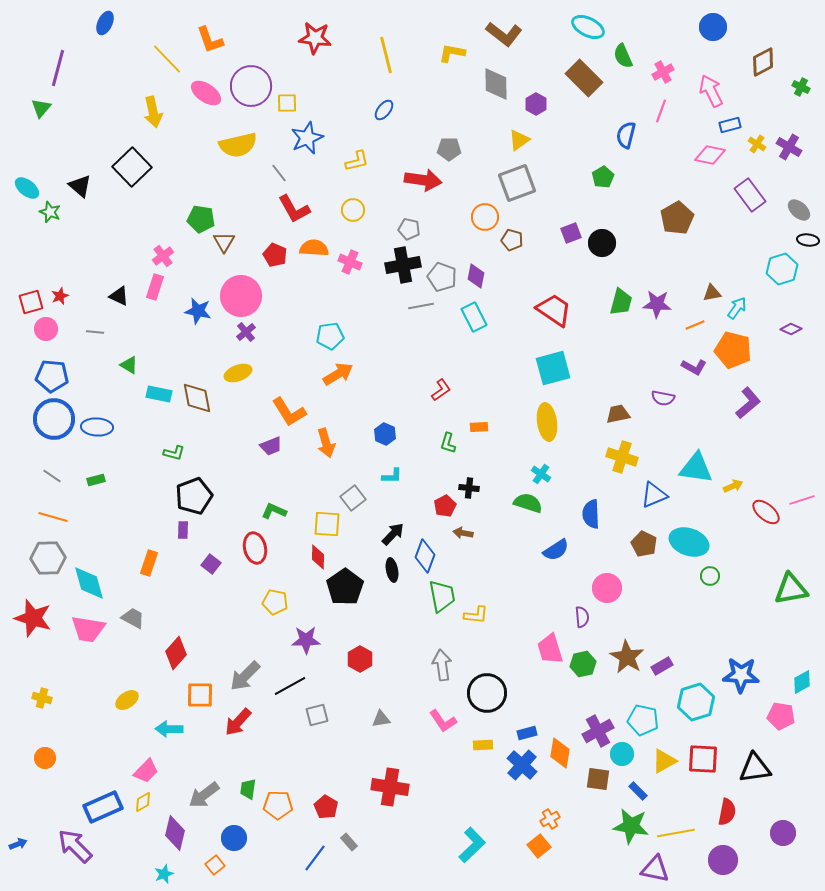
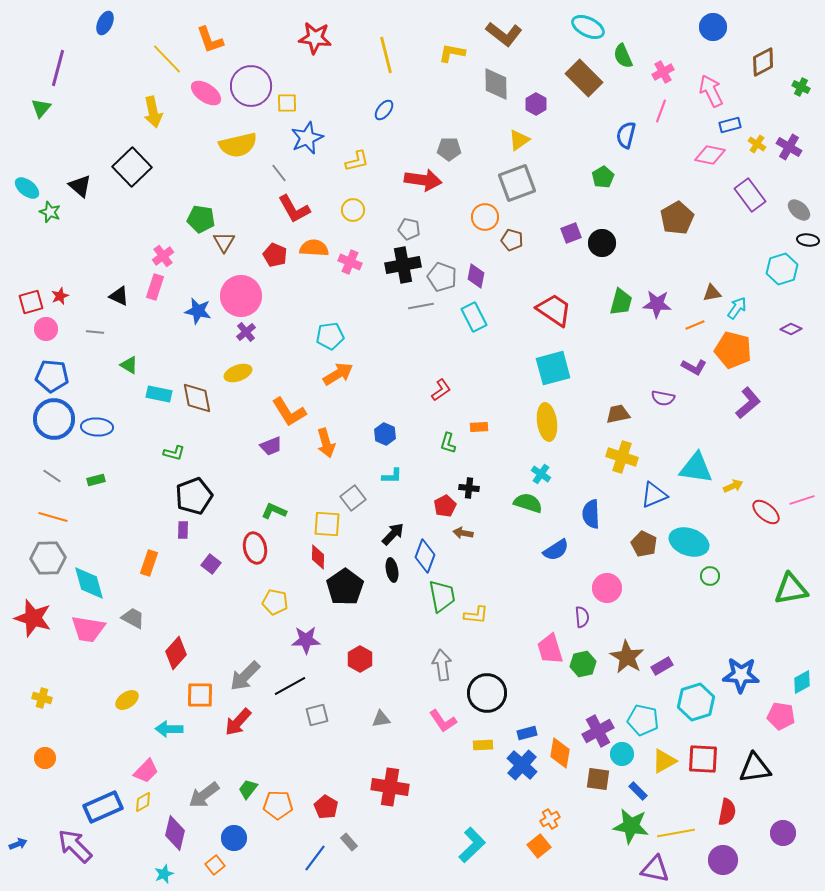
green trapezoid at (248, 789): rotated 30 degrees clockwise
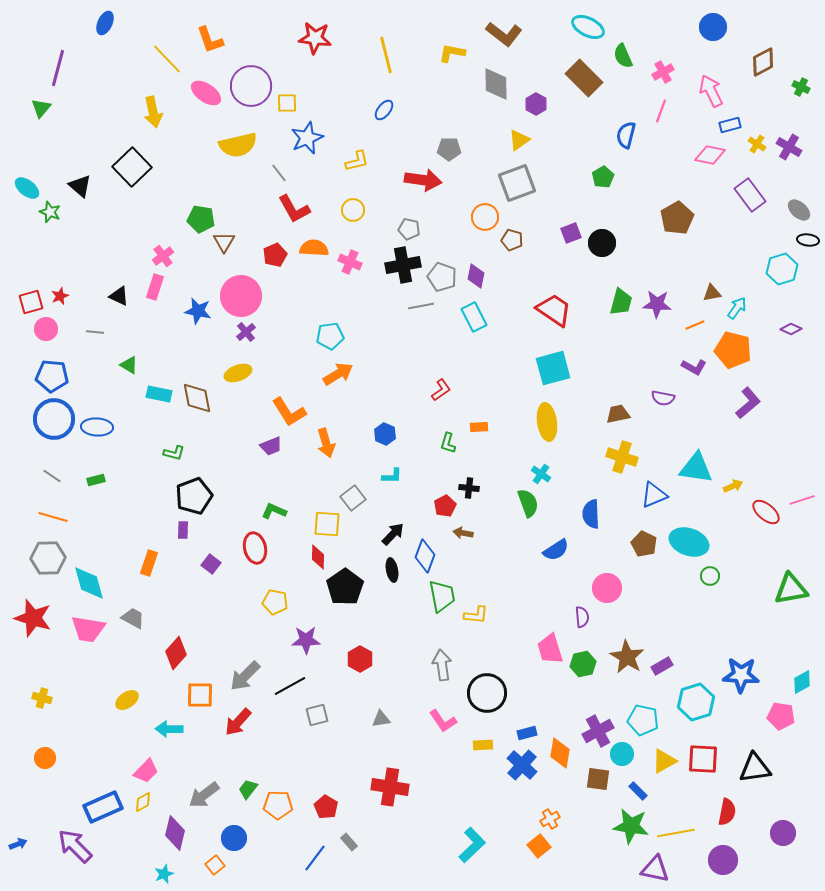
red pentagon at (275, 255): rotated 25 degrees clockwise
green semicircle at (528, 503): rotated 52 degrees clockwise
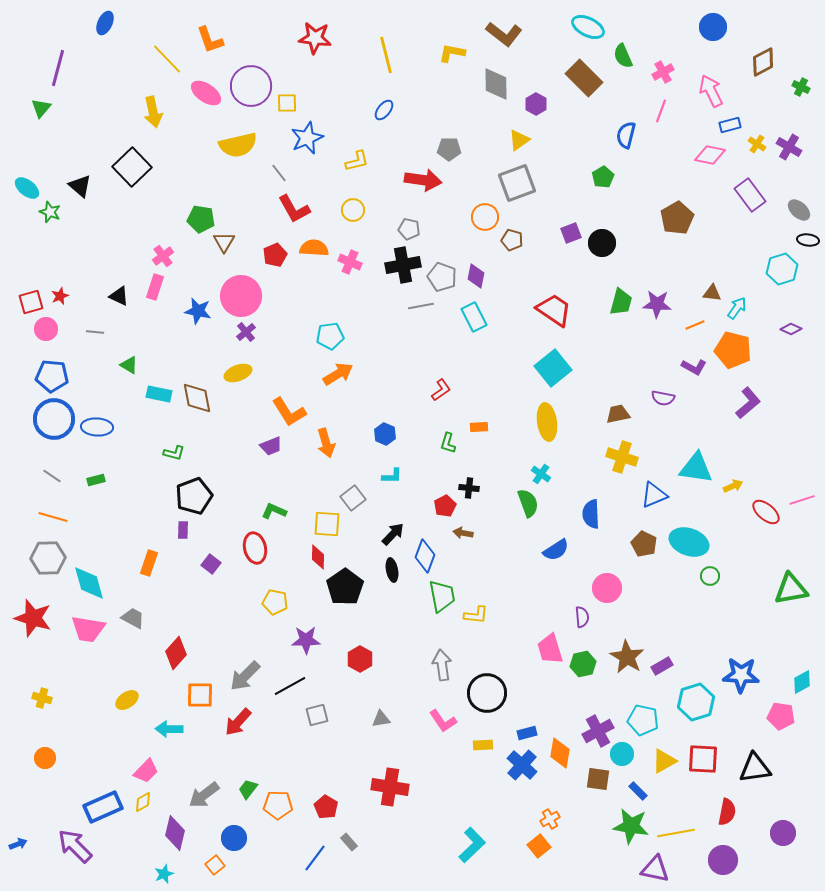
brown triangle at (712, 293): rotated 18 degrees clockwise
cyan square at (553, 368): rotated 24 degrees counterclockwise
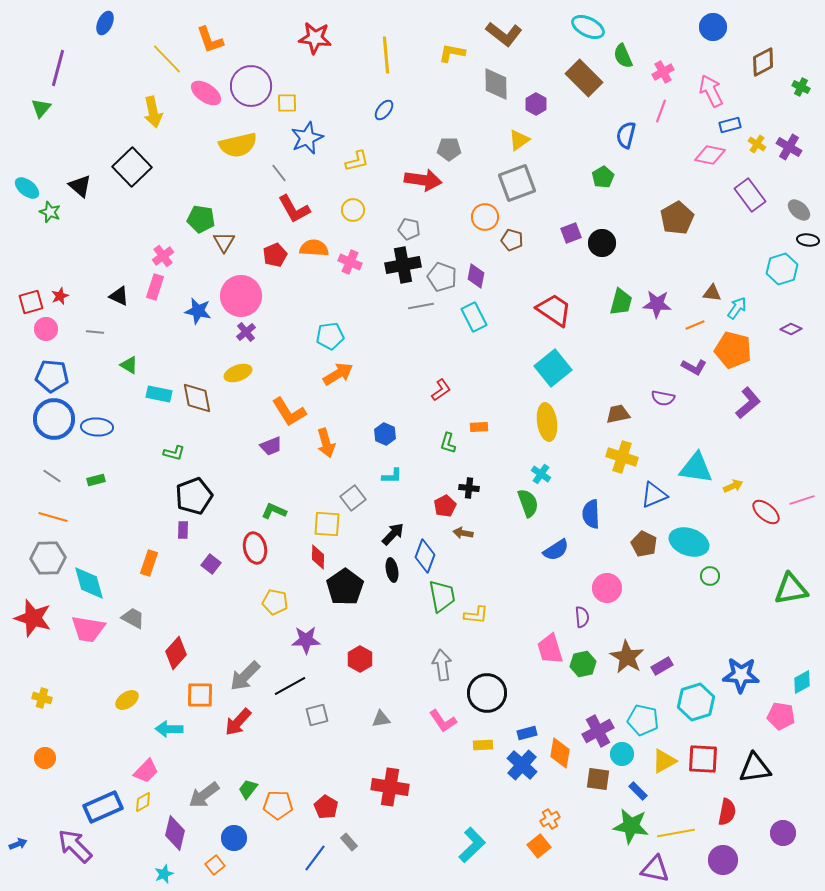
yellow line at (386, 55): rotated 9 degrees clockwise
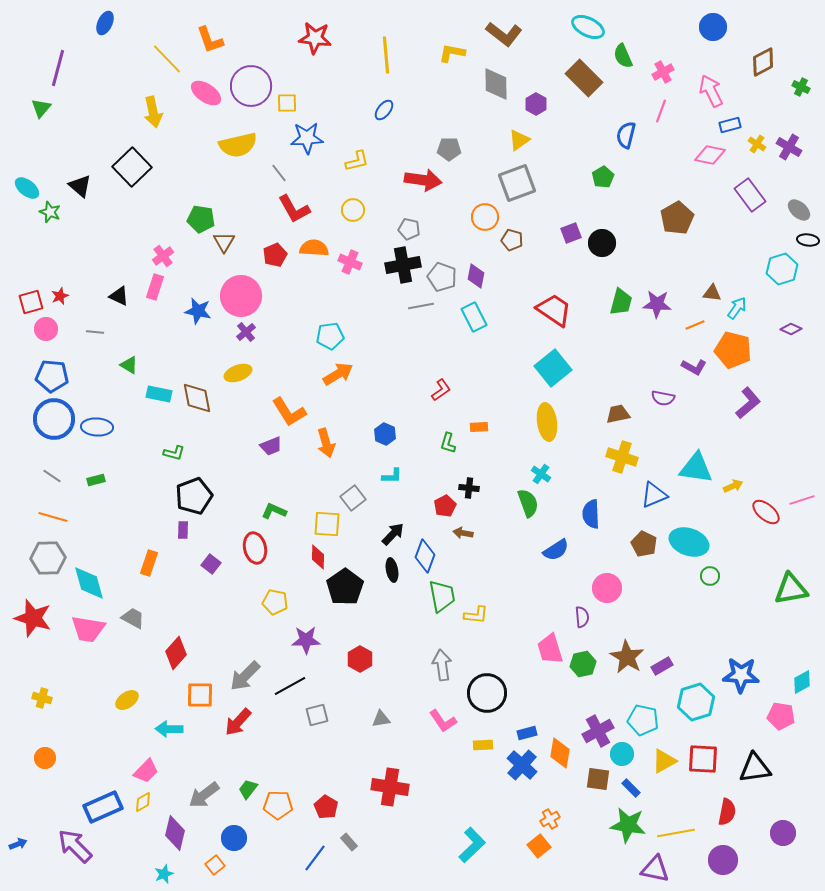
blue star at (307, 138): rotated 20 degrees clockwise
blue rectangle at (638, 791): moved 7 px left, 3 px up
green star at (631, 826): moved 3 px left, 1 px up
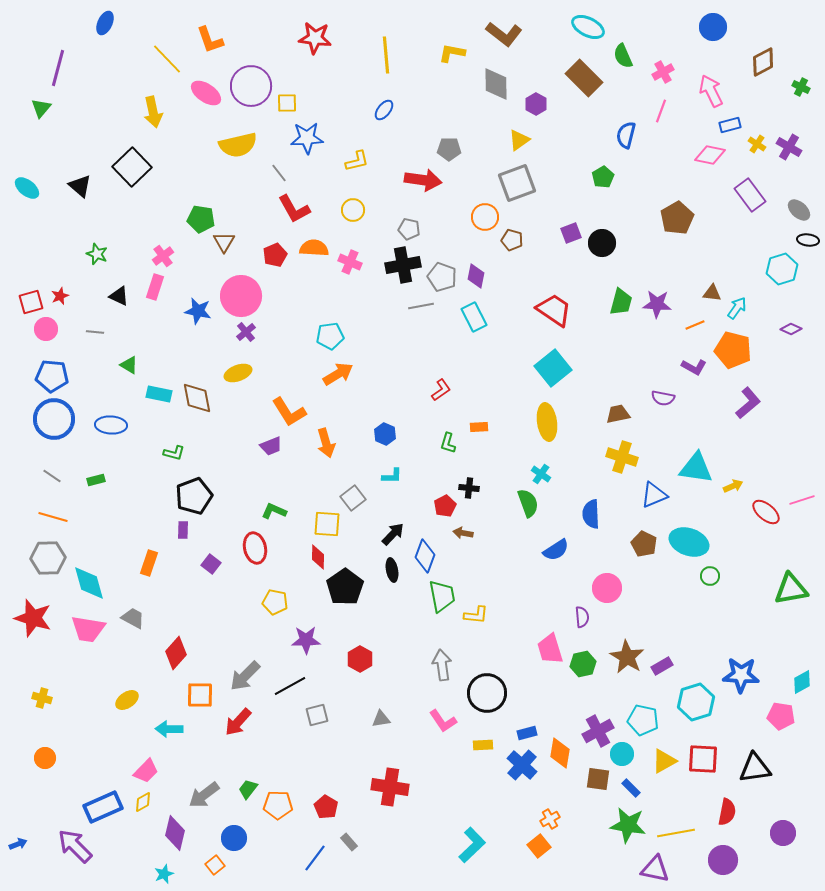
green star at (50, 212): moved 47 px right, 42 px down
blue ellipse at (97, 427): moved 14 px right, 2 px up
